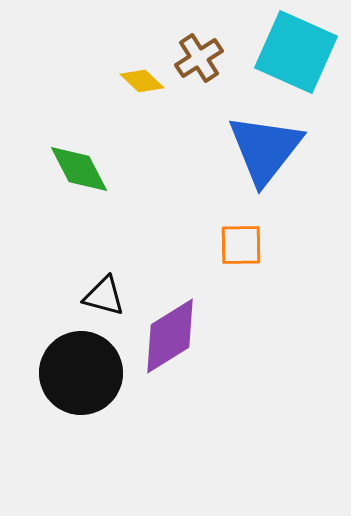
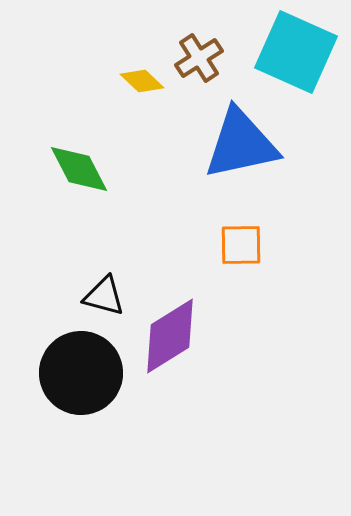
blue triangle: moved 24 px left, 5 px up; rotated 40 degrees clockwise
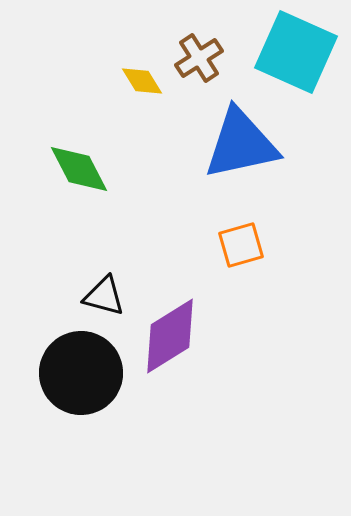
yellow diamond: rotated 15 degrees clockwise
orange square: rotated 15 degrees counterclockwise
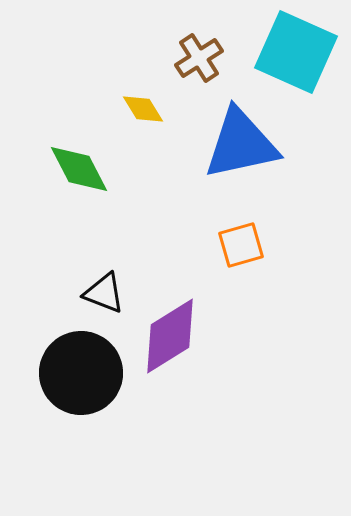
yellow diamond: moved 1 px right, 28 px down
black triangle: moved 3 px up; rotated 6 degrees clockwise
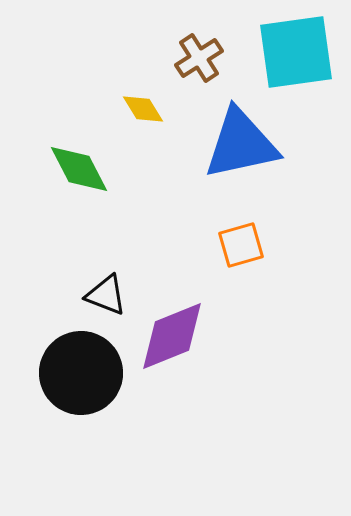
cyan square: rotated 32 degrees counterclockwise
black triangle: moved 2 px right, 2 px down
purple diamond: moved 2 px right; rotated 10 degrees clockwise
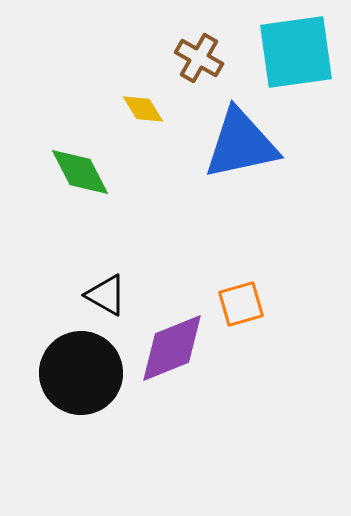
brown cross: rotated 27 degrees counterclockwise
green diamond: moved 1 px right, 3 px down
orange square: moved 59 px down
black triangle: rotated 9 degrees clockwise
purple diamond: moved 12 px down
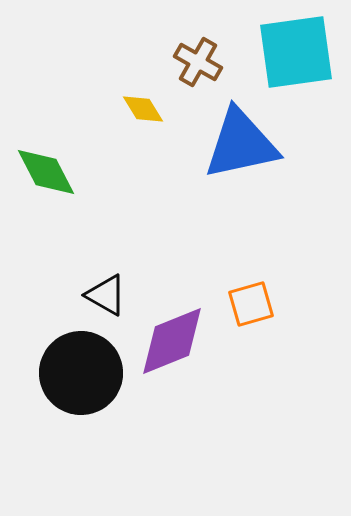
brown cross: moved 1 px left, 4 px down
green diamond: moved 34 px left
orange square: moved 10 px right
purple diamond: moved 7 px up
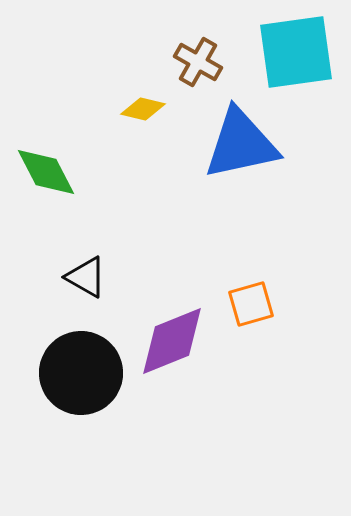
yellow diamond: rotated 45 degrees counterclockwise
black triangle: moved 20 px left, 18 px up
